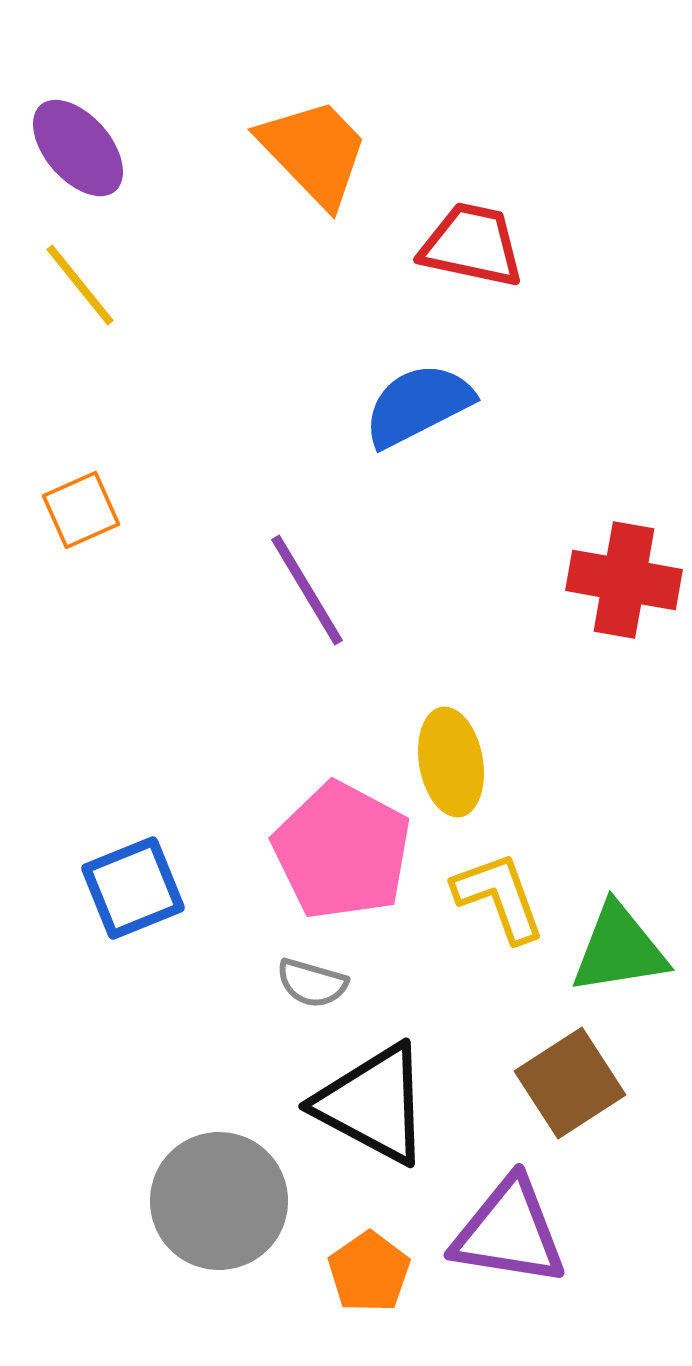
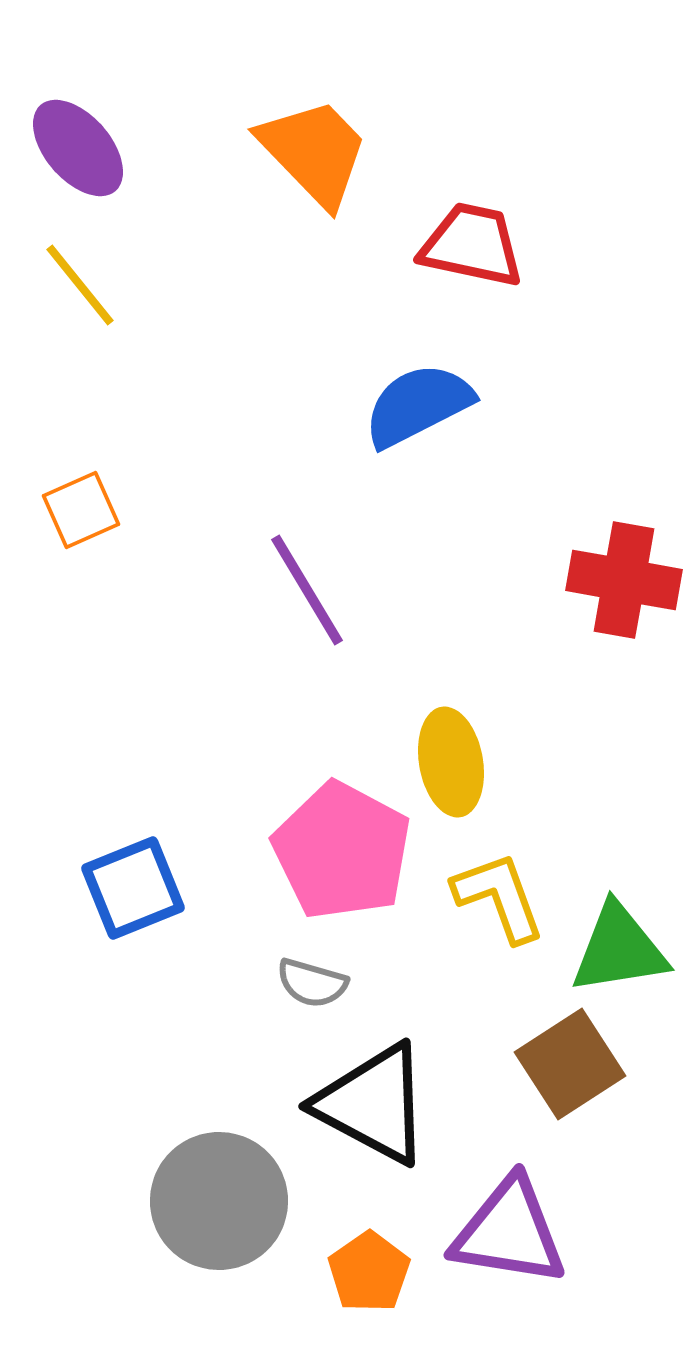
brown square: moved 19 px up
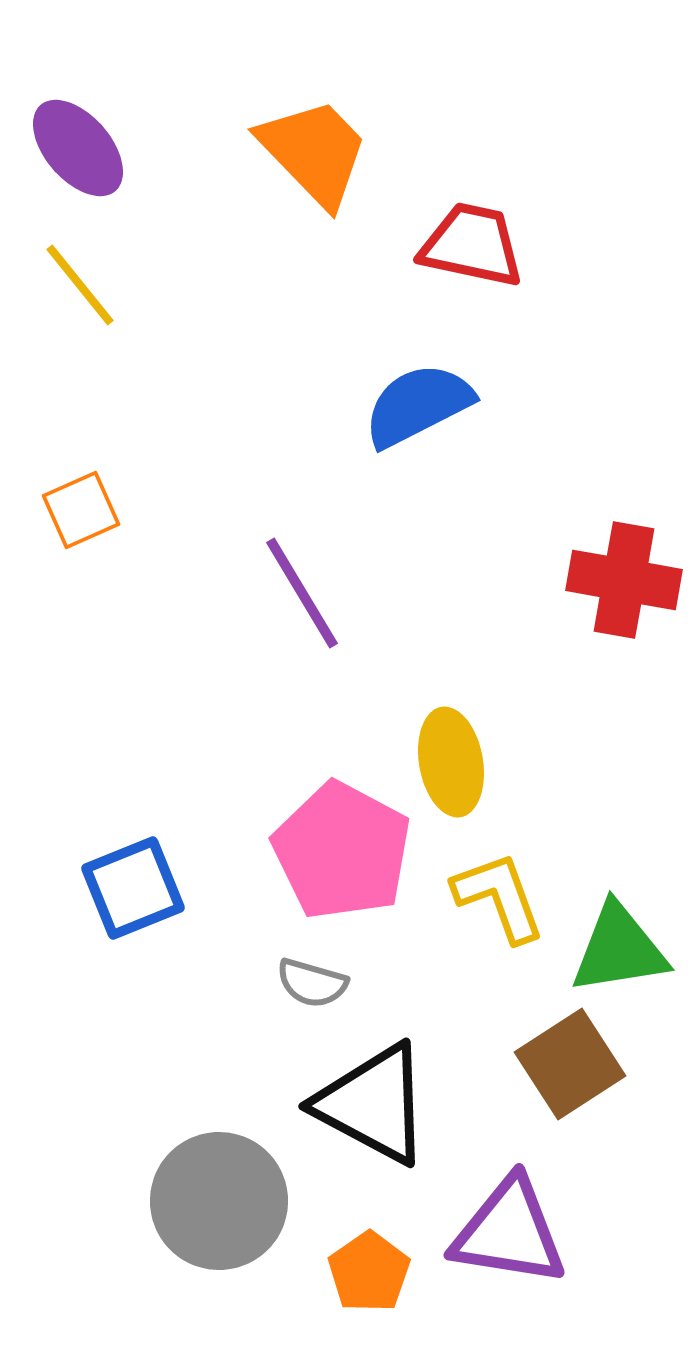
purple line: moved 5 px left, 3 px down
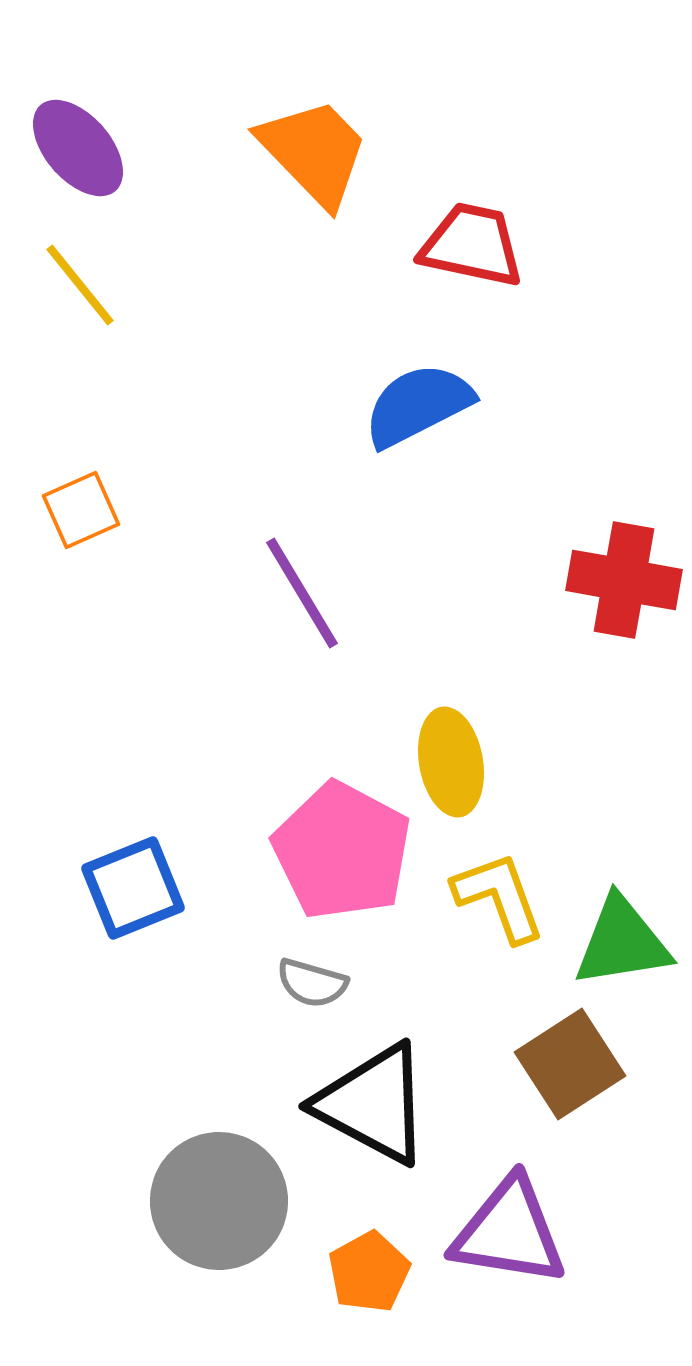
green triangle: moved 3 px right, 7 px up
orange pentagon: rotated 6 degrees clockwise
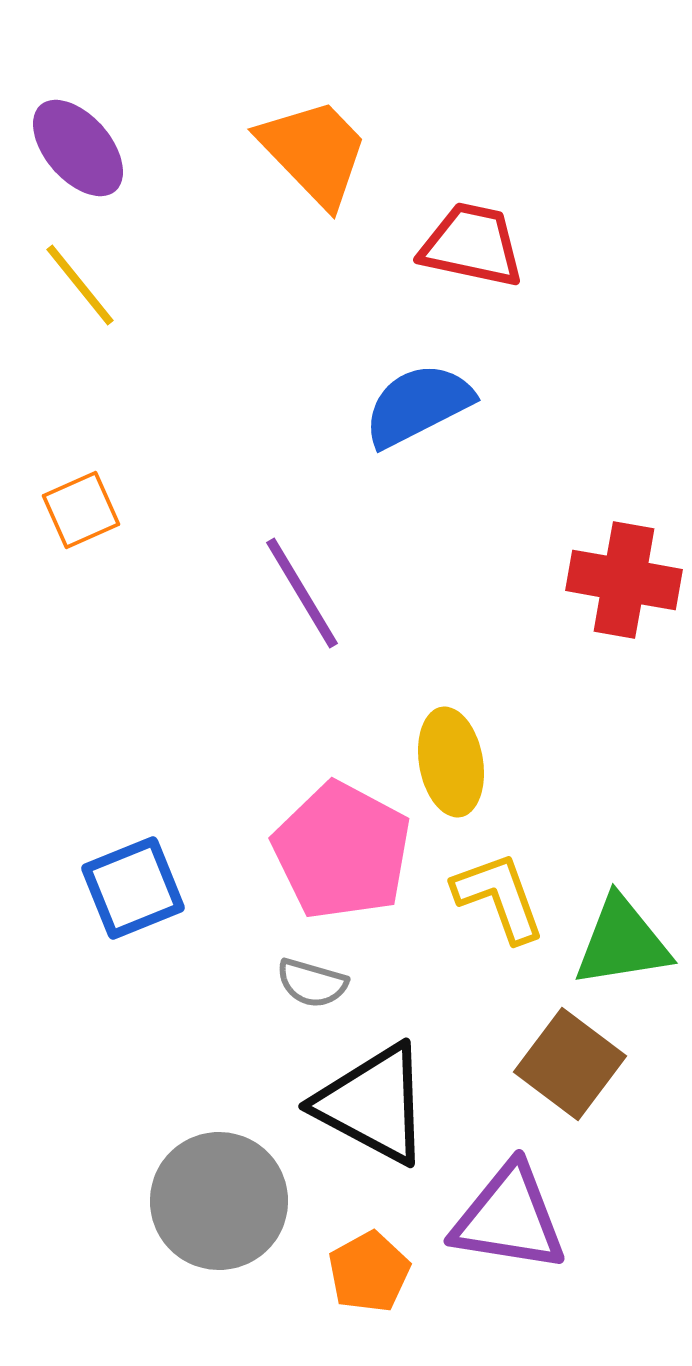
brown square: rotated 20 degrees counterclockwise
purple triangle: moved 14 px up
